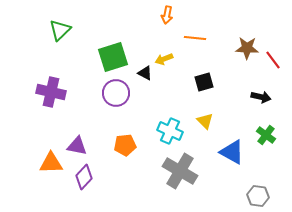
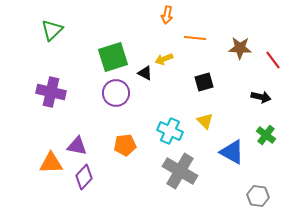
green triangle: moved 8 px left
brown star: moved 7 px left
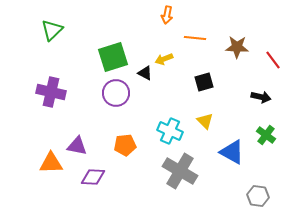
brown star: moved 3 px left, 1 px up
purple diamond: moved 9 px right; rotated 50 degrees clockwise
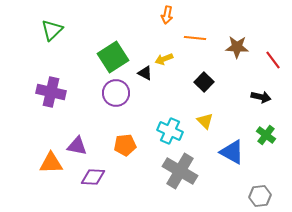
green square: rotated 16 degrees counterclockwise
black square: rotated 30 degrees counterclockwise
gray hexagon: moved 2 px right; rotated 15 degrees counterclockwise
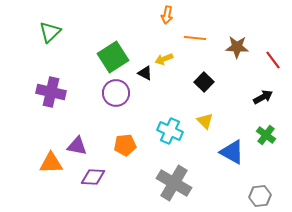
green triangle: moved 2 px left, 2 px down
black arrow: moved 2 px right; rotated 42 degrees counterclockwise
gray cross: moved 6 px left, 12 px down
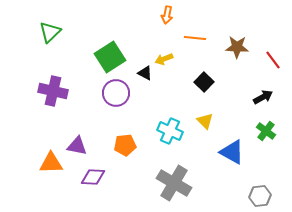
green square: moved 3 px left
purple cross: moved 2 px right, 1 px up
green cross: moved 4 px up
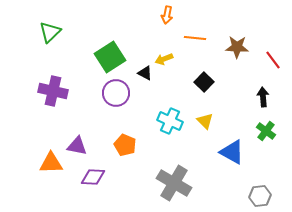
black arrow: rotated 66 degrees counterclockwise
cyan cross: moved 10 px up
orange pentagon: rotated 30 degrees clockwise
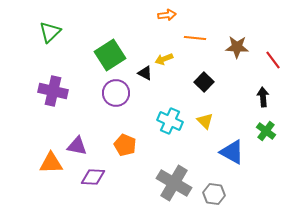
orange arrow: rotated 108 degrees counterclockwise
green square: moved 2 px up
gray hexagon: moved 46 px left, 2 px up; rotated 15 degrees clockwise
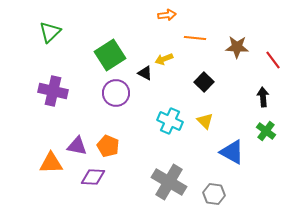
orange pentagon: moved 17 px left, 1 px down
gray cross: moved 5 px left, 1 px up
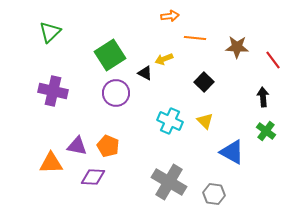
orange arrow: moved 3 px right, 1 px down
